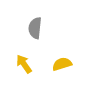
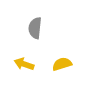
yellow arrow: rotated 36 degrees counterclockwise
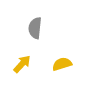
yellow arrow: moved 2 px left; rotated 114 degrees clockwise
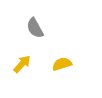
gray semicircle: rotated 35 degrees counterclockwise
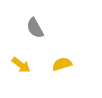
yellow arrow: moved 1 px left, 1 px down; rotated 84 degrees clockwise
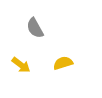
yellow semicircle: moved 1 px right, 1 px up
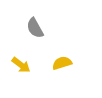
yellow semicircle: moved 1 px left
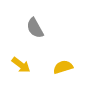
yellow semicircle: moved 1 px right, 4 px down
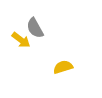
yellow arrow: moved 25 px up
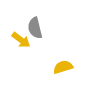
gray semicircle: rotated 15 degrees clockwise
